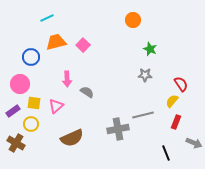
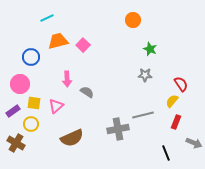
orange trapezoid: moved 2 px right, 1 px up
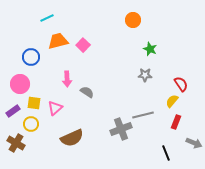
pink triangle: moved 1 px left, 2 px down
gray cross: moved 3 px right; rotated 10 degrees counterclockwise
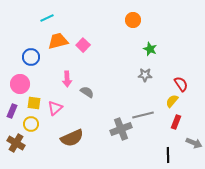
purple rectangle: moved 1 px left; rotated 32 degrees counterclockwise
black line: moved 2 px right, 2 px down; rotated 21 degrees clockwise
